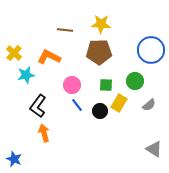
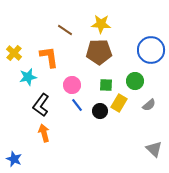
brown line: rotated 28 degrees clockwise
orange L-shape: rotated 55 degrees clockwise
cyan star: moved 2 px right, 2 px down
black L-shape: moved 3 px right, 1 px up
gray triangle: rotated 12 degrees clockwise
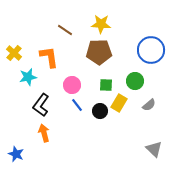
blue star: moved 2 px right, 5 px up
